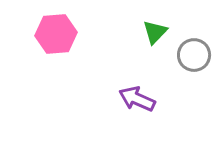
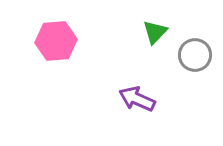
pink hexagon: moved 7 px down
gray circle: moved 1 px right
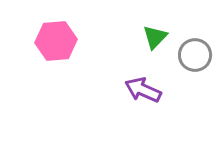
green triangle: moved 5 px down
purple arrow: moved 6 px right, 9 px up
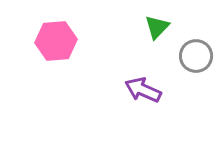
green triangle: moved 2 px right, 10 px up
gray circle: moved 1 px right, 1 px down
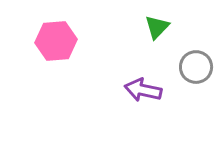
gray circle: moved 11 px down
purple arrow: rotated 12 degrees counterclockwise
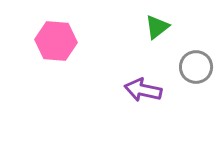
green triangle: rotated 8 degrees clockwise
pink hexagon: rotated 9 degrees clockwise
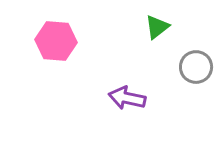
purple arrow: moved 16 px left, 8 px down
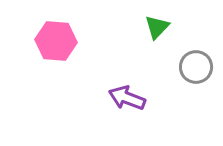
green triangle: rotated 8 degrees counterclockwise
purple arrow: rotated 9 degrees clockwise
